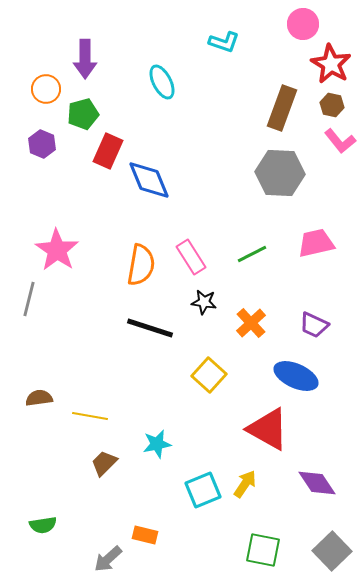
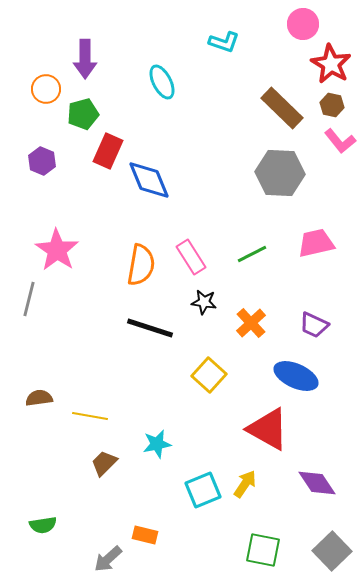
brown rectangle: rotated 66 degrees counterclockwise
purple hexagon: moved 17 px down
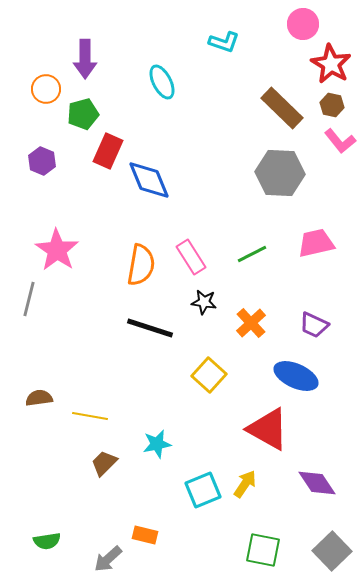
green semicircle: moved 4 px right, 16 px down
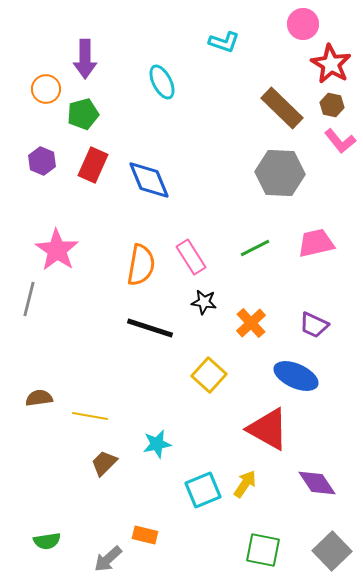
red rectangle: moved 15 px left, 14 px down
green line: moved 3 px right, 6 px up
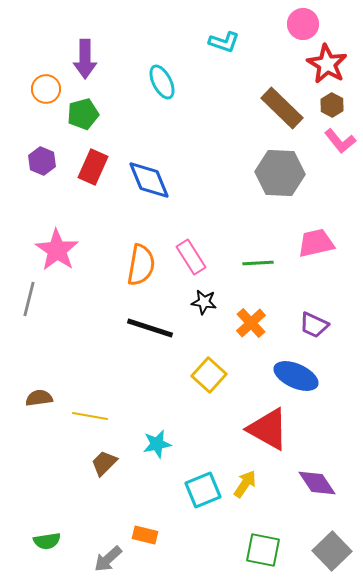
red star: moved 4 px left
brown hexagon: rotated 15 degrees clockwise
red rectangle: moved 2 px down
green line: moved 3 px right, 15 px down; rotated 24 degrees clockwise
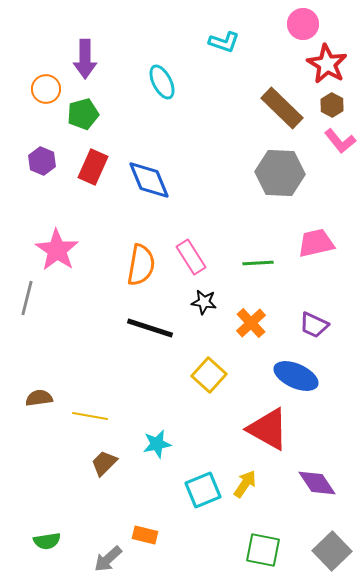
gray line: moved 2 px left, 1 px up
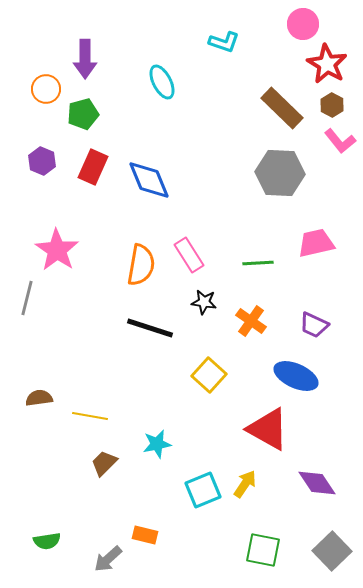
pink rectangle: moved 2 px left, 2 px up
orange cross: moved 2 px up; rotated 12 degrees counterclockwise
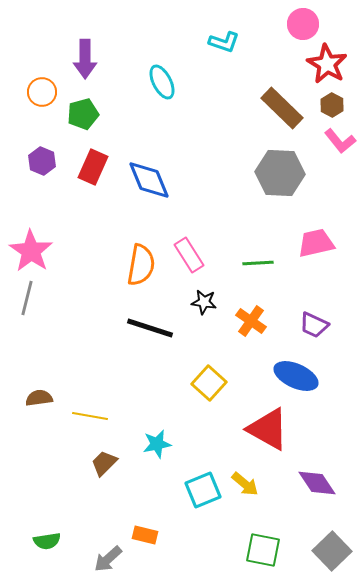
orange circle: moved 4 px left, 3 px down
pink star: moved 26 px left, 1 px down
yellow square: moved 8 px down
yellow arrow: rotated 96 degrees clockwise
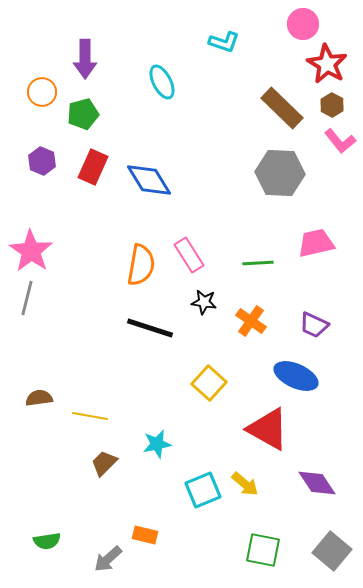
blue diamond: rotated 9 degrees counterclockwise
gray square: rotated 6 degrees counterclockwise
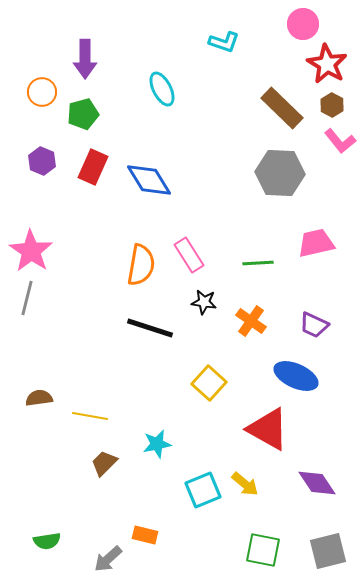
cyan ellipse: moved 7 px down
gray square: moved 4 px left; rotated 36 degrees clockwise
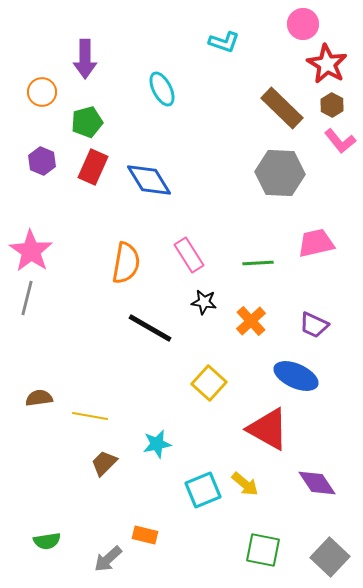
green pentagon: moved 4 px right, 8 px down
orange semicircle: moved 15 px left, 2 px up
orange cross: rotated 12 degrees clockwise
black line: rotated 12 degrees clockwise
gray square: moved 2 px right, 6 px down; rotated 33 degrees counterclockwise
